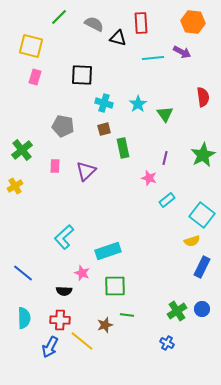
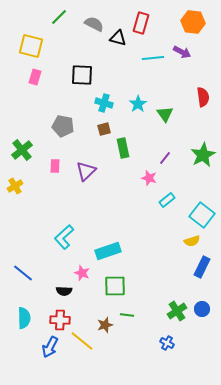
red rectangle at (141, 23): rotated 20 degrees clockwise
purple line at (165, 158): rotated 24 degrees clockwise
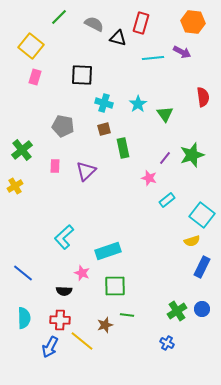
yellow square at (31, 46): rotated 25 degrees clockwise
green star at (203, 155): moved 11 px left; rotated 10 degrees clockwise
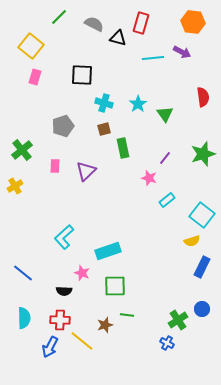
gray pentagon at (63, 126): rotated 30 degrees counterclockwise
green star at (192, 155): moved 11 px right, 1 px up
green cross at (177, 311): moved 1 px right, 9 px down
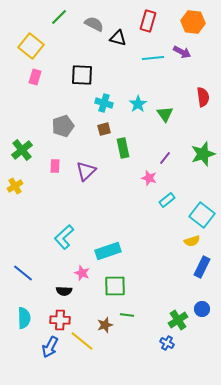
red rectangle at (141, 23): moved 7 px right, 2 px up
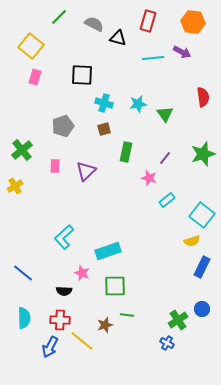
cyan star at (138, 104): rotated 24 degrees clockwise
green rectangle at (123, 148): moved 3 px right, 4 px down; rotated 24 degrees clockwise
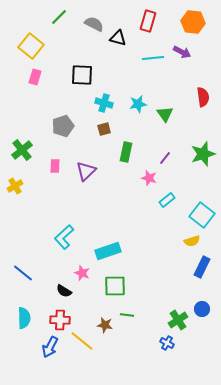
black semicircle at (64, 291): rotated 28 degrees clockwise
brown star at (105, 325): rotated 28 degrees clockwise
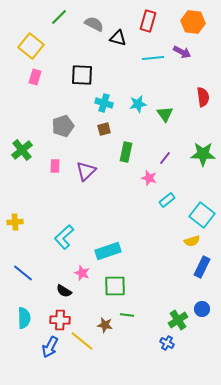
green star at (203, 154): rotated 20 degrees clockwise
yellow cross at (15, 186): moved 36 px down; rotated 28 degrees clockwise
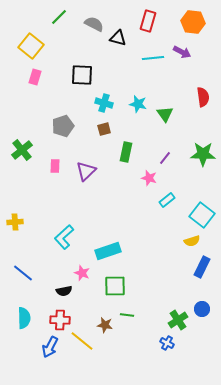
cyan star at (138, 104): rotated 24 degrees clockwise
black semicircle at (64, 291): rotated 42 degrees counterclockwise
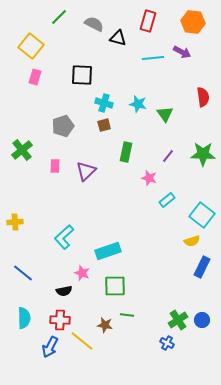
brown square at (104, 129): moved 4 px up
purple line at (165, 158): moved 3 px right, 2 px up
blue circle at (202, 309): moved 11 px down
